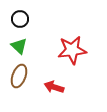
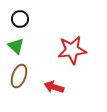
green triangle: moved 3 px left
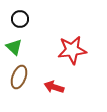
green triangle: moved 2 px left, 1 px down
brown ellipse: moved 1 px down
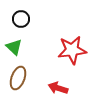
black circle: moved 1 px right
brown ellipse: moved 1 px left, 1 px down
red arrow: moved 4 px right, 1 px down
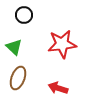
black circle: moved 3 px right, 4 px up
red star: moved 10 px left, 6 px up
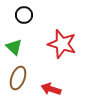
red star: rotated 24 degrees clockwise
red arrow: moved 7 px left, 1 px down
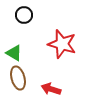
green triangle: moved 6 px down; rotated 12 degrees counterclockwise
brown ellipse: rotated 35 degrees counterclockwise
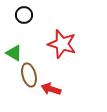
brown ellipse: moved 11 px right, 3 px up
